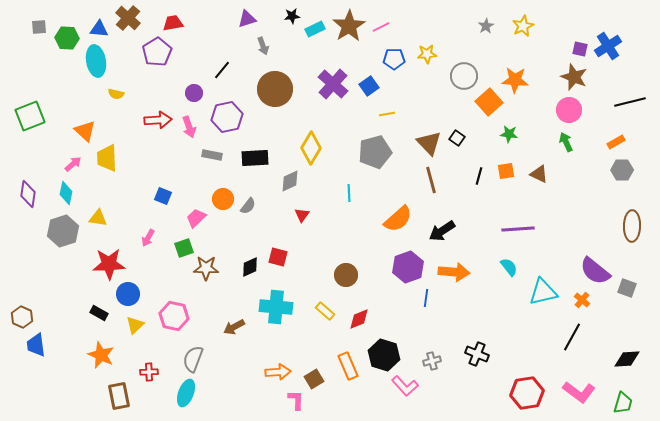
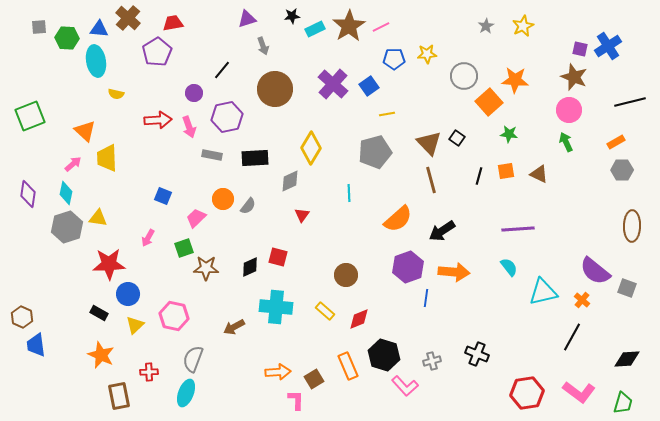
gray hexagon at (63, 231): moved 4 px right, 4 px up
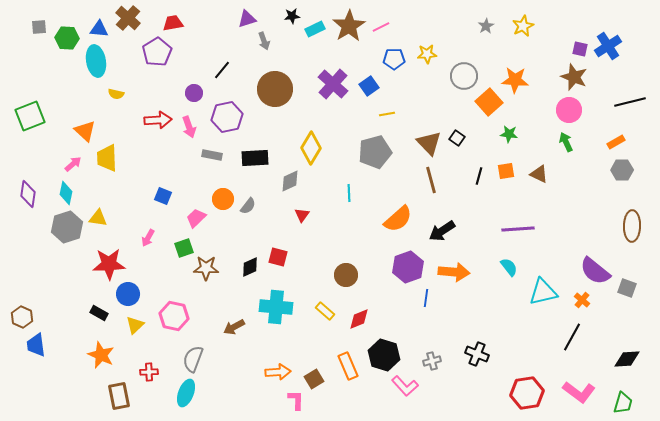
gray arrow at (263, 46): moved 1 px right, 5 px up
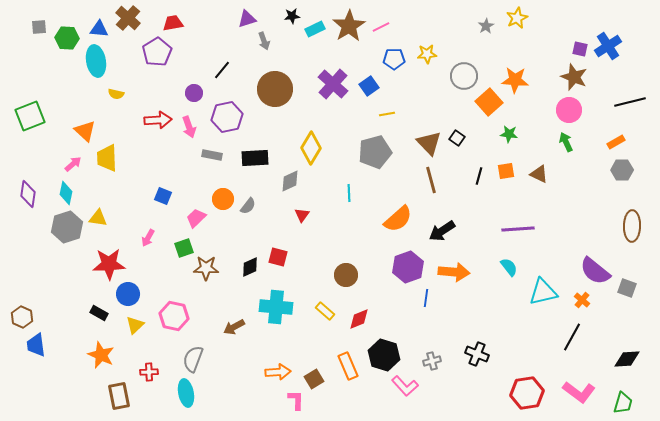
yellow star at (523, 26): moved 6 px left, 8 px up
cyan ellipse at (186, 393): rotated 32 degrees counterclockwise
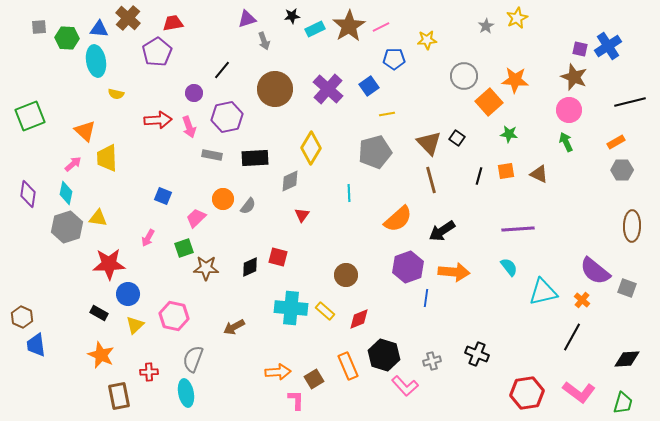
yellow star at (427, 54): moved 14 px up
purple cross at (333, 84): moved 5 px left, 5 px down
cyan cross at (276, 307): moved 15 px right, 1 px down
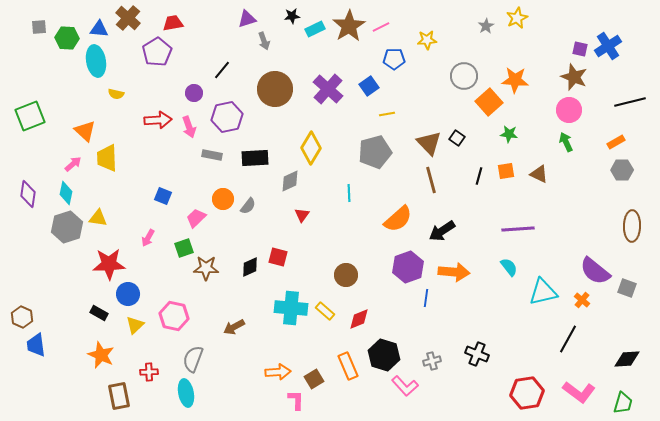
black line at (572, 337): moved 4 px left, 2 px down
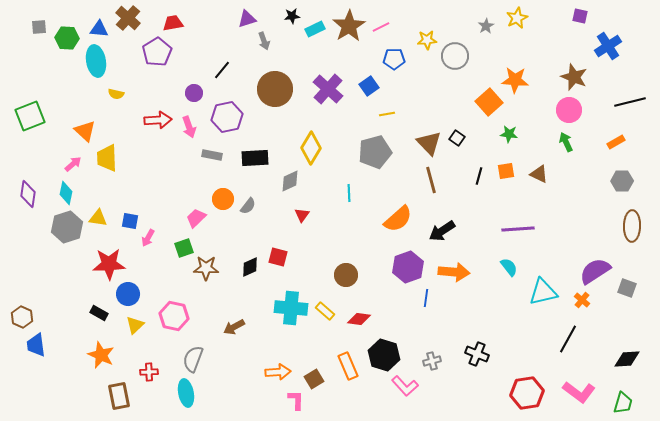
purple square at (580, 49): moved 33 px up
gray circle at (464, 76): moved 9 px left, 20 px up
gray hexagon at (622, 170): moved 11 px down
blue square at (163, 196): moved 33 px left, 25 px down; rotated 12 degrees counterclockwise
purple semicircle at (595, 271): rotated 108 degrees clockwise
red diamond at (359, 319): rotated 30 degrees clockwise
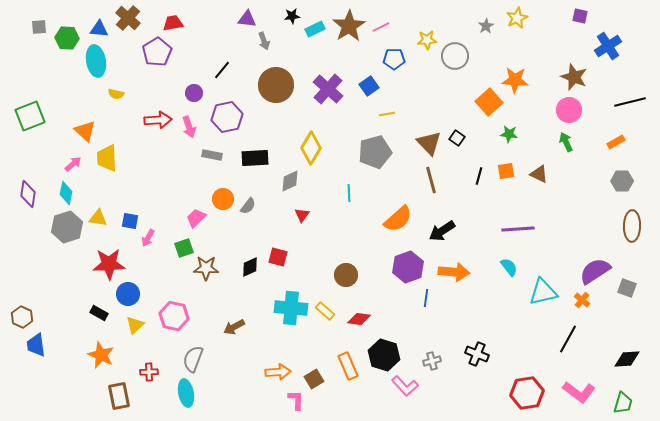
purple triangle at (247, 19): rotated 24 degrees clockwise
brown circle at (275, 89): moved 1 px right, 4 px up
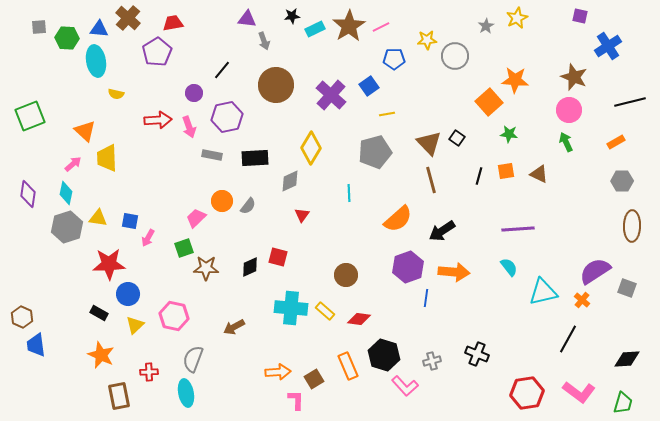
purple cross at (328, 89): moved 3 px right, 6 px down
orange circle at (223, 199): moved 1 px left, 2 px down
